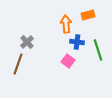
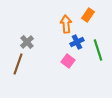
orange rectangle: rotated 40 degrees counterclockwise
blue cross: rotated 32 degrees counterclockwise
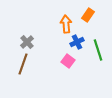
brown line: moved 5 px right
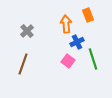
orange rectangle: rotated 56 degrees counterclockwise
gray cross: moved 11 px up
green line: moved 5 px left, 9 px down
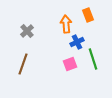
pink square: moved 2 px right, 3 px down; rotated 32 degrees clockwise
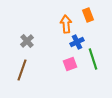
gray cross: moved 10 px down
brown line: moved 1 px left, 6 px down
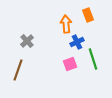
brown line: moved 4 px left
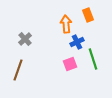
gray cross: moved 2 px left, 2 px up
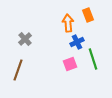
orange arrow: moved 2 px right, 1 px up
